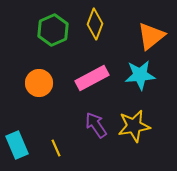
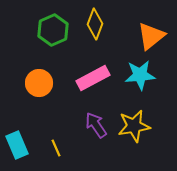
pink rectangle: moved 1 px right
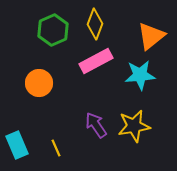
pink rectangle: moved 3 px right, 17 px up
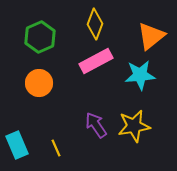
green hexagon: moved 13 px left, 7 px down
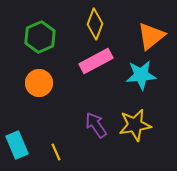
cyan star: moved 1 px right
yellow star: moved 1 px right, 1 px up
yellow line: moved 4 px down
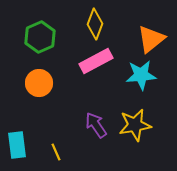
orange triangle: moved 3 px down
cyan rectangle: rotated 16 degrees clockwise
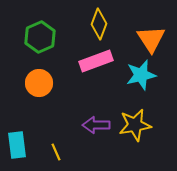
yellow diamond: moved 4 px right
orange triangle: rotated 24 degrees counterclockwise
pink rectangle: rotated 8 degrees clockwise
cyan star: rotated 8 degrees counterclockwise
purple arrow: rotated 56 degrees counterclockwise
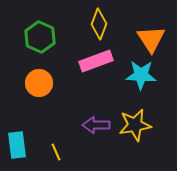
green hexagon: rotated 12 degrees counterclockwise
cyan star: rotated 16 degrees clockwise
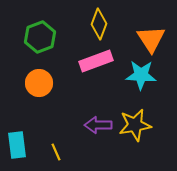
green hexagon: rotated 16 degrees clockwise
purple arrow: moved 2 px right
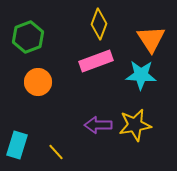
green hexagon: moved 12 px left
orange circle: moved 1 px left, 1 px up
cyan rectangle: rotated 24 degrees clockwise
yellow line: rotated 18 degrees counterclockwise
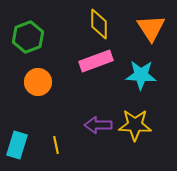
yellow diamond: rotated 20 degrees counterclockwise
orange triangle: moved 11 px up
yellow star: rotated 12 degrees clockwise
yellow line: moved 7 px up; rotated 30 degrees clockwise
